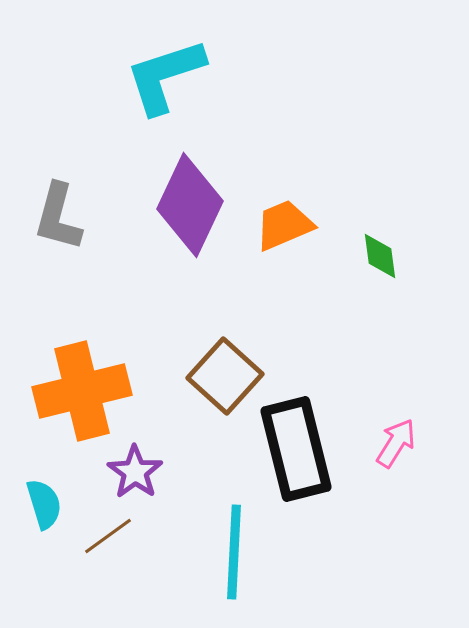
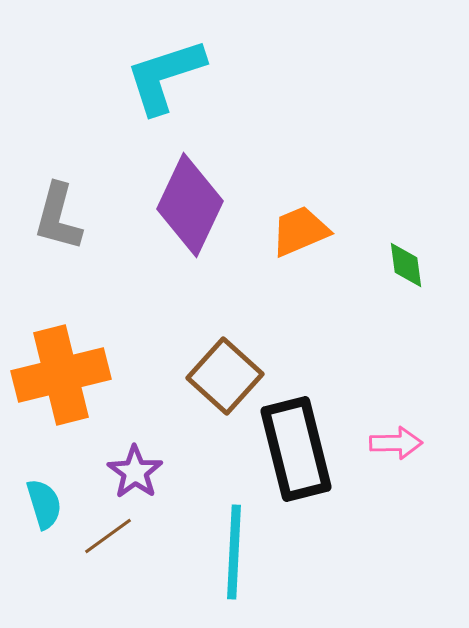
orange trapezoid: moved 16 px right, 6 px down
green diamond: moved 26 px right, 9 px down
orange cross: moved 21 px left, 16 px up
pink arrow: rotated 57 degrees clockwise
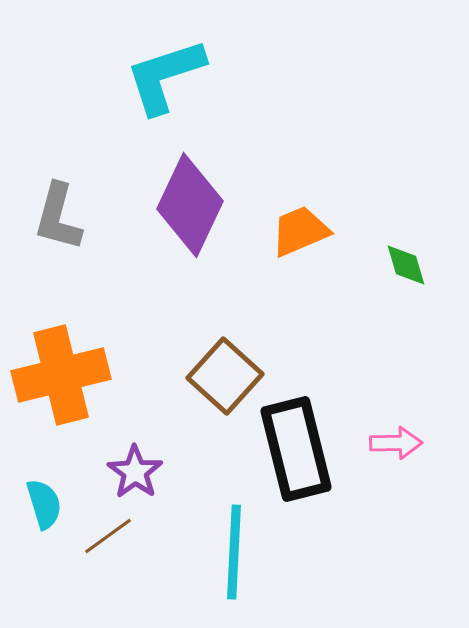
green diamond: rotated 9 degrees counterclockwise
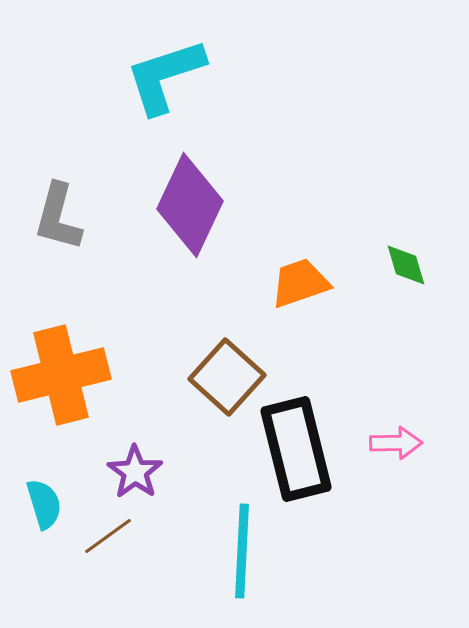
orange trapezoid: moved 52 px down; rotated 4 degrees clockwise
brown square: moved 2 px right, 1 px down
cyan line: moved 8 px right, 1 px up
